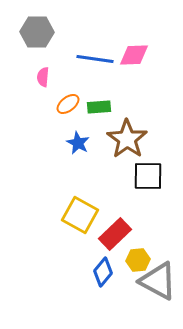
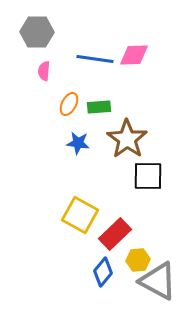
pink semicircle: moved 1 px right, 6 px up
orange ellipse: moved 1 px right; rotated 25 degrees counterclockwise
blue star: rotated 20 degrees counterclockwise
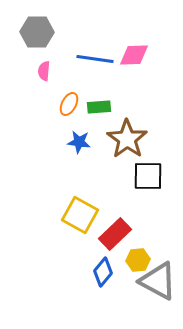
blue star: moved 1 px right, 1 px up
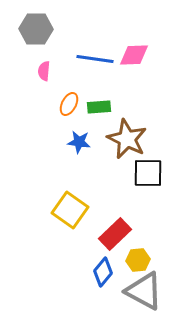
gray hexagon: moved 1 px left, 3 px up
brown star: rotated 9 degrees counterclockwise
black square: moved 3 px up
yellow square: moved 10 px left, 5 px up; rotated 6 degrees clockwise
gray triangle: moved 14 px left, 10 px down
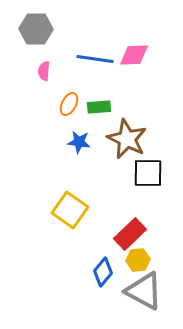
red rectangle: moved 15 px right
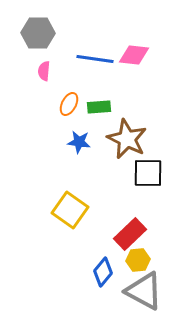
gray hexagon: moved 2 px right, 4 px down
pink diamond: rotated 8 degrees clockwise
